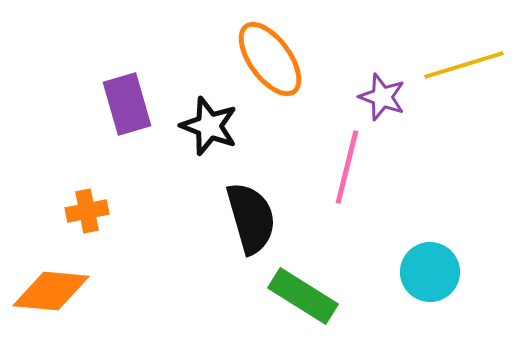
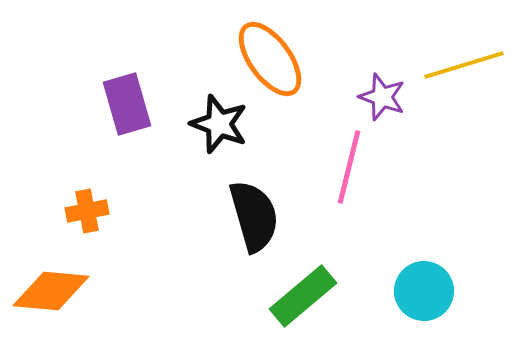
black star: moved 10 px right, 2 px up
pink line: moved 2 px right
black semicircle: moved 3 px right, 2 px up
cyan circle: moved 6 px left, 19 px down
green rectangle: rotated 72 degrees counterclockwise
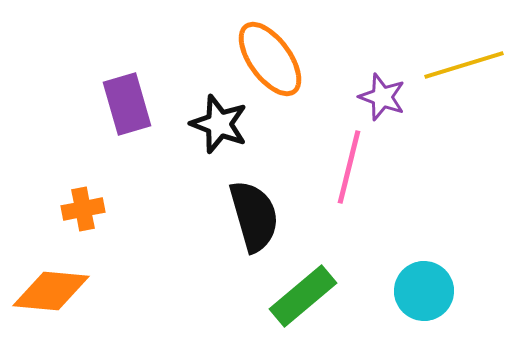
orange cross: moved 4 px left, 2 px up
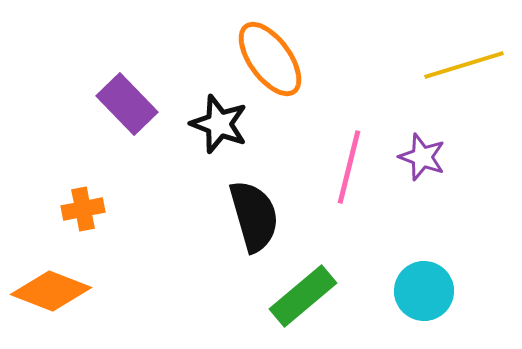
purple star: moved 40 px right, 60 px down
purple rectangle: rotated 28 degrees counterclockwise
orange diamond: rotated 16 degrees clockwise
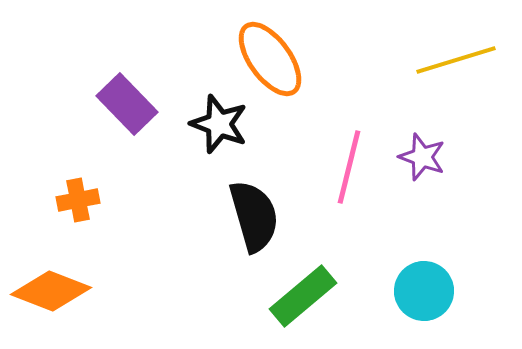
yellow line: moved 8 px left, 5 px up
orange cross: moved 5 px left, 9 px up
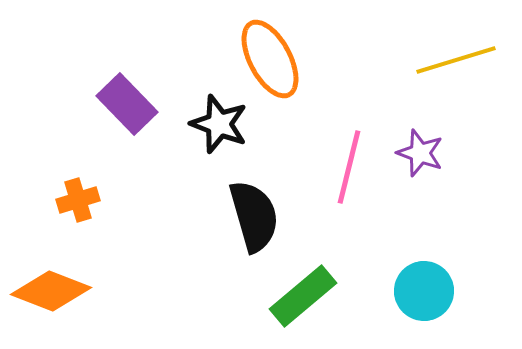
orange ellipse: rotated 8 degrees clockwise
purple star: moved 2 px left, 4 px up
orange cross: rotated 6 degrees counterclockwise
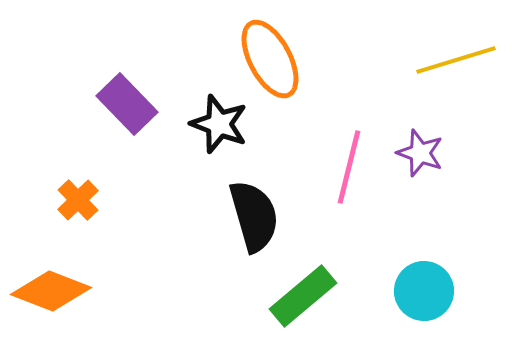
orange cross: rotated 27 degrees counterclockwise
